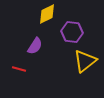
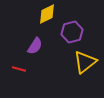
purple hexagon: rotated 20 degrees counterclockwise
yellow triangle: moved 1 px down
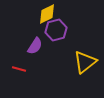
purple hexagon: moved 16 px left, 2 px up
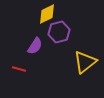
purple hexagon: moved 3 px right, 2 px down
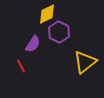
purple hexagon: rotated 20 degrees counterclockwise
purple semicircle: moved 2 px left, 2 px up
red line: moved 2 px right, 3 px up; rotated 48 degrees clockwise
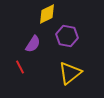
purple hexagon: moved 8 px right, 4 px down; rotated 15 degrees counterclockwise
yellow triangle: moved 15 px left, 11 px down
red line: moved 1 px left, 1 px down
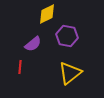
purple semicircle: rotated 18 degrees clockwise
red line: rotated 32 degrees clockwise
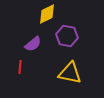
yellow triangle: rotated 50 degrees clockwise
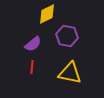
red line: moved 12 px right
